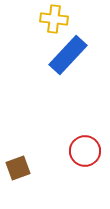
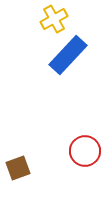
yellow cross: rotated 36 degrees counterclockwise
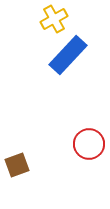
red circle: moved 4 px right, 7 px up
brown square: moved 1 px left, 3 px up
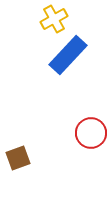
red circle: moved 2 px right, 11 px up
brown square: moved 1 px right, 7 px up
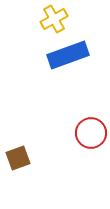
blue rectangle: rotated 27 degrees clockwise
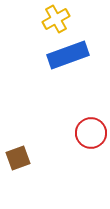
yellow cross: moved 2 px right
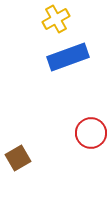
blue rectangle: moved 2 px down
brown square: rotated 10 degrees counterclockwise
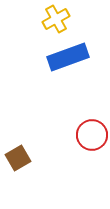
red circle: moved 1 px right, 2 px down
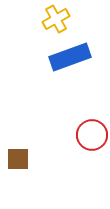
blue rectangle: moved 2 px right
brown square: moved 1 px down; rotated 30 degrees clockwise
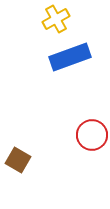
brown square: moved 1 px down; rotated 30 degrees clockwise
